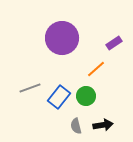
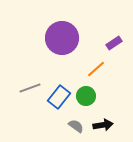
gray semicircle: rotated 140 degrees clockwise
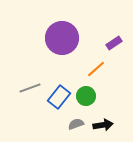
gray semicircle: moved 2 px up; rotated 56 degrees counterclockwise
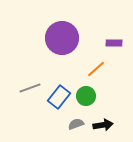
purple rectangle: rotated 35 degrees clockwise
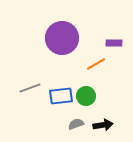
orange line: moved 5 px up; rotated 12 degrees clockwise
blue rectangle: moved 2 px right, 1 px up; rotated 45 degrees clockwise
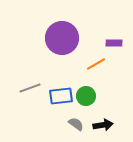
gray semicircle: rotated 56 degrees clockwise
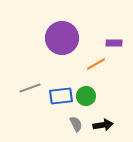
gray semicircle: rotated 28 degrees clockwise
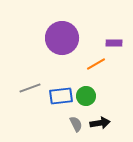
black arrow: moved 3 px left, 2 px up
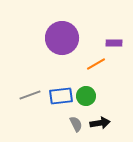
gray line: moved 7 px down
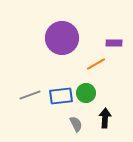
green circle: moved 3 px up
black arrow: moved 5 px right, 5 px up; rotated 78 degrees counterclockwise
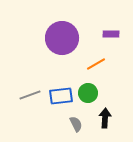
purple rectangle: moved 3 px left, 9 px up
green circle: moved 2 px right
